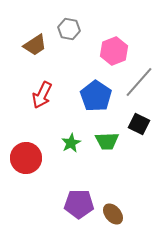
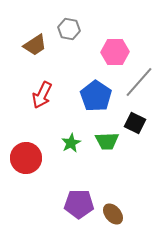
pink hexagon: moved 1 px right, 1 px down; rotated 20 degrees clockwise
black square: moved 4 px left, 1 px up
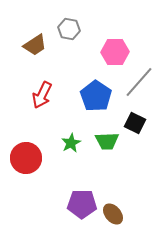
purple pentagon: moved 3 px right
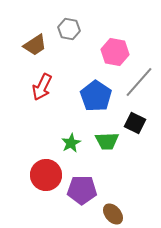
pink hexagon: rotated 12 degrees clockwise
red arrow: moved 8 px up
red circle: moved 20 px right, 17 px down
purple pentagon: moved 14 px up
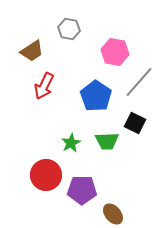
brown trapezoid: moved 3 px left, 6 px down
red arrow: moved 2 px right, 1 px up
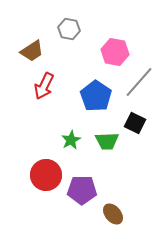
green star: moved 3 px up
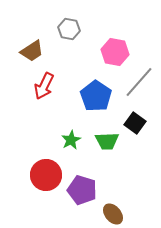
black square: rotated 10 degrees clockwise
purple pentagon: rotated 16 degrees clockwise
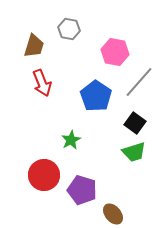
brown trapezoid: moved 2 px right, 5 px up; rotated 40 degrees counterclockwise
red arrow: moved 2 px left, 3 px up; rotated 48 degrees counterclockwise
green trapezoid: moved 27 px right, 11 px down; rotated 15 degrees counterclockwise
red circle: moved 2 px left
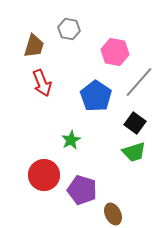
brown ellipse: rotated 15 degrees clockwise
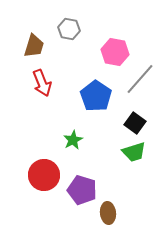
gray line: moved 1 px right, 3 px up
green star: moved 2 px right
brown ellipse: moved 5 px left, 1 px up; rotated 20 degrees clockwise
